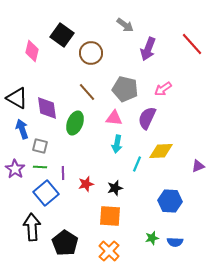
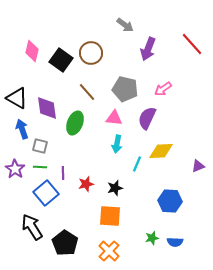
black square: moved 1 px left, 25 px down
black arrow: rotated 28 degrees counterclockwise
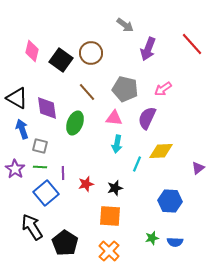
purple triangle: moved 2 px down; rotated 16 degrees counterclockwise
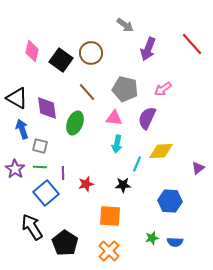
black star: moved 8 px right, 3 px up; rotated 14 degrees clockwise
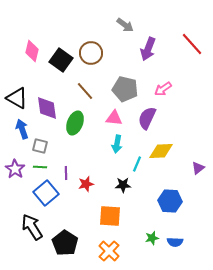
brown line: moved 2 px left, 1 px up
purple line: moved 3 px right
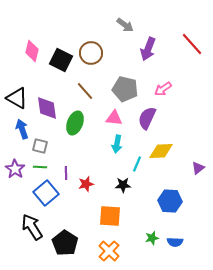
black square: rotated 10 degrees counterclockwise
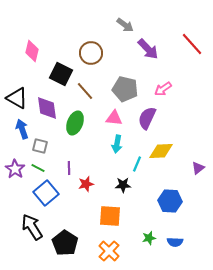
purple arrow: rotated 65 degrees counterclockwise
black square: moved 14 px down
green line: moved 2 px left, 1 px down; rotated 24 degrees clockwise
purple line: moved 3 px right, 5 px up
green star: moved 3 px left
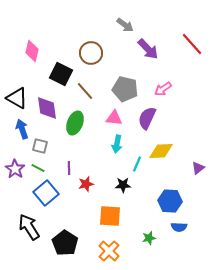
black arrow: moved 3 px left
blue semicircle: moved 4 px right, 15 px up
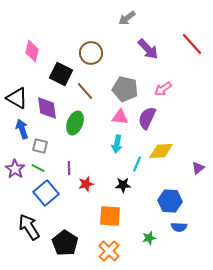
gray arrow: moved 2 px right, 7 px up; rotated 108 degrees clockwise
pink triangle: moved 6 px right, 1 px up
